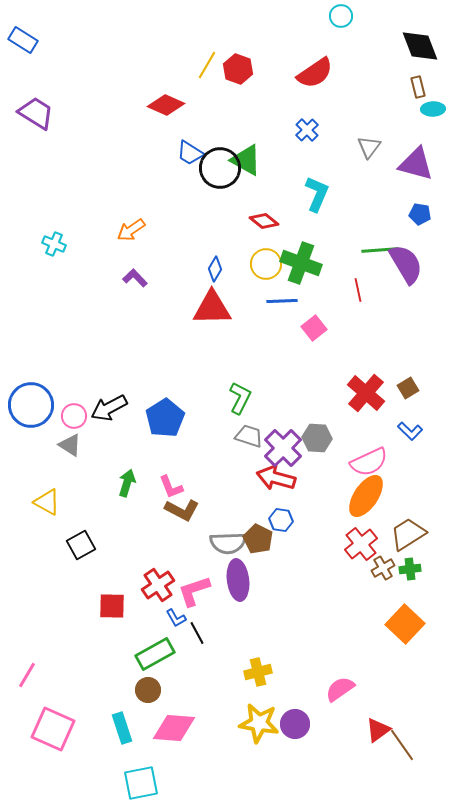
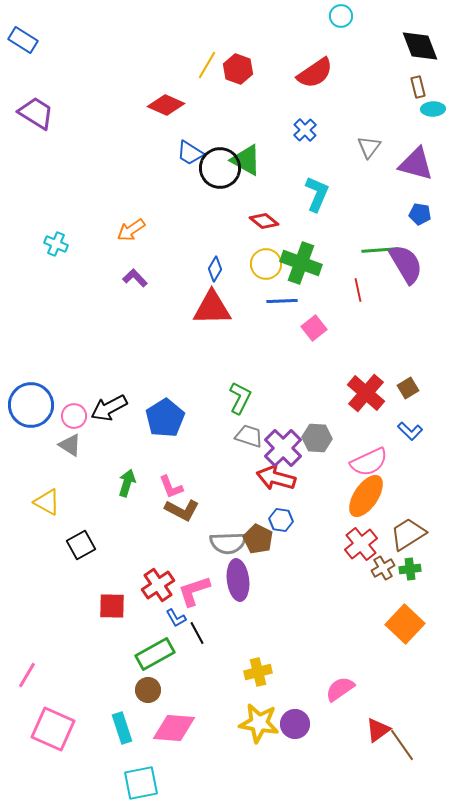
blue cross at (307, 130): moved 2 px left
cyan cross at (54, 244): moved 2 px right
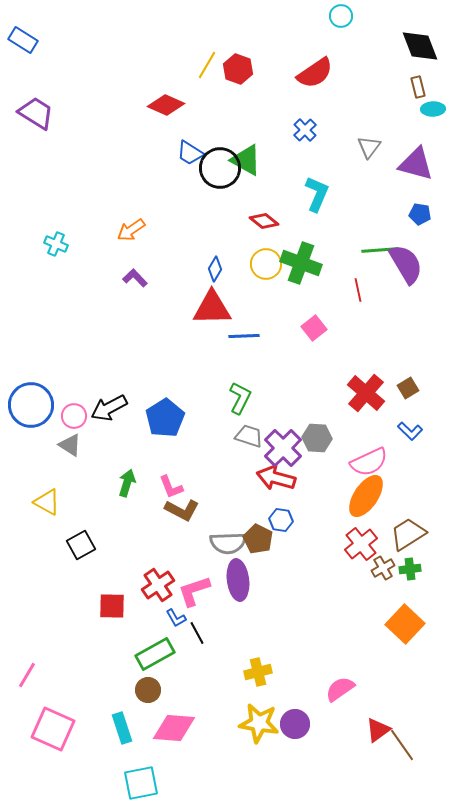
blue line at (282, 301): moved 38 px left, 35 px down
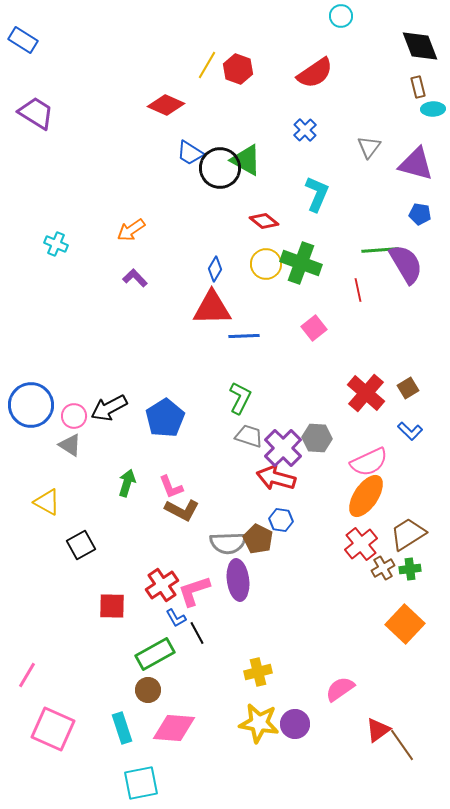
red cross at (158, 585): moved 4 px right
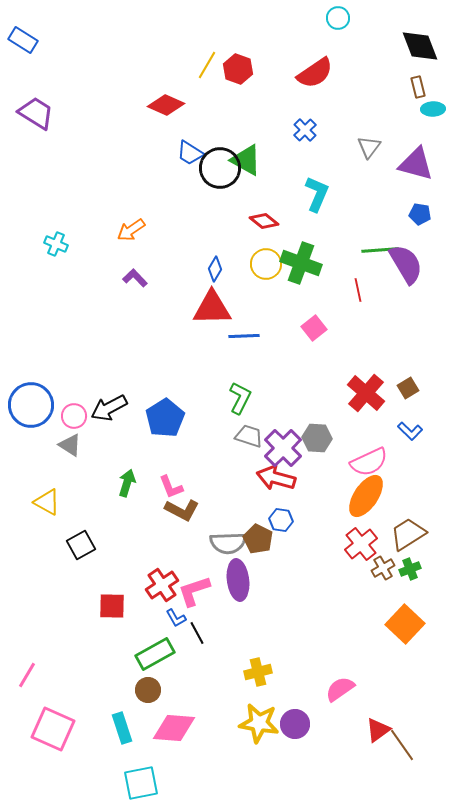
cyan circle at (341, 16): moved 3 px left, 2 px down
green cross at (410, 569): rotated 15 degrees counterclockwise
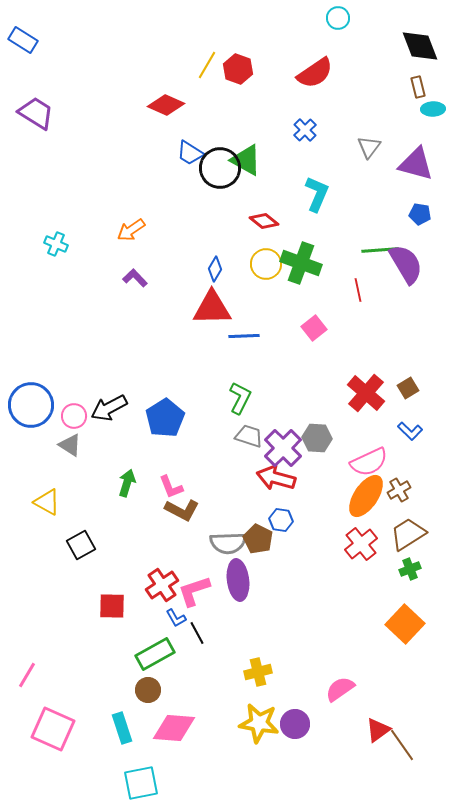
brown cross at (383, 568): moved 16 px right, 78 px up
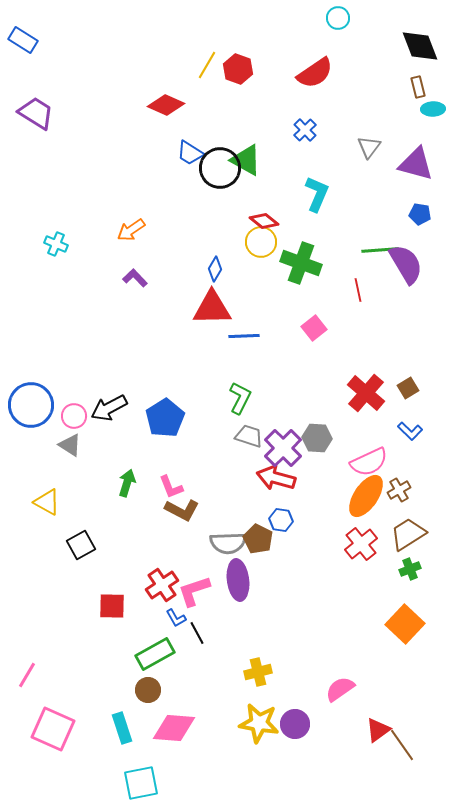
yellow circle at (266, 264): moved 5 px left, 22 px up
